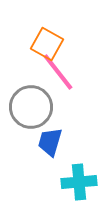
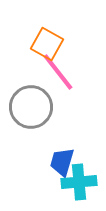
blue trapezoid: moved 12 px right, 20 px down
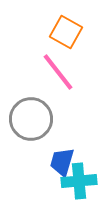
orange square: moved 19 px right, 12 px up
gray circle: moved 12 px down
cyan cross: moved 1 px up
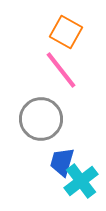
pink line: moved 3 px right, 2 px up
gray circle: moved 10 px right
cyan cross: moved 2 px right; rotated 32 degrees counterclockwise
